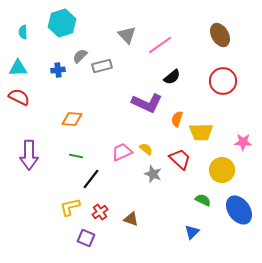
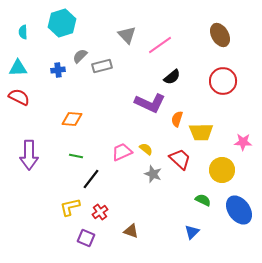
purple L-shape: moved 3 px right
brown triangle: moved 12 px down
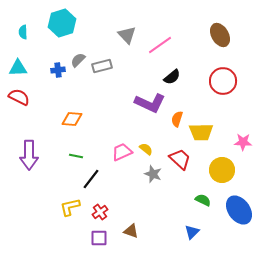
gray semicircle: moved 2 px left, 4 px down
purple square: moved 13 px right; rotated 24 degrees counterclockwise
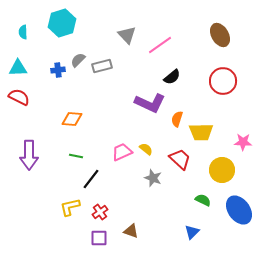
gray star: moved 4 px down
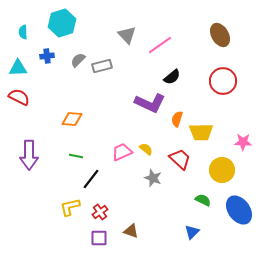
blue cross: moved 11 px left, 14 px up
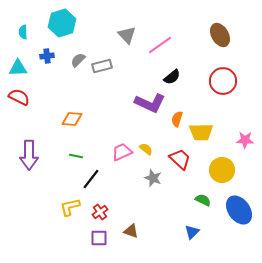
pink star: moved 2 px right, 2 px up
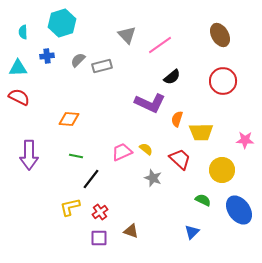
orange diamond: moved 3 px left
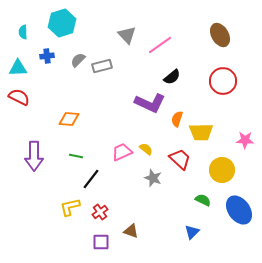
purple arrow: moved 5 px right, 1 px down
purple square: moved 2 px right, 4 px down
